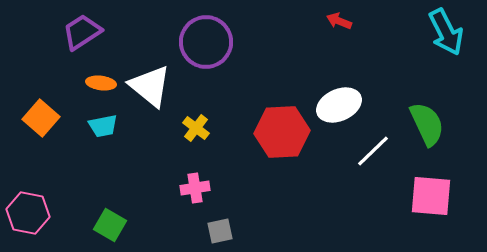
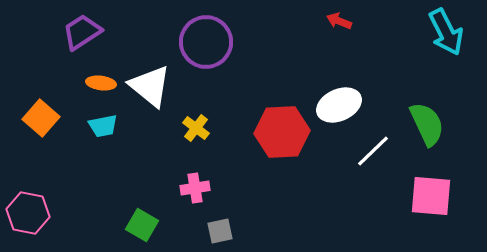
green square: moved 32 px right
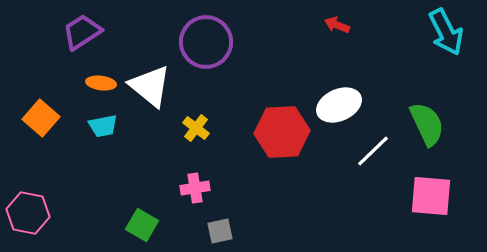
red arrow: moved 2 px left, 4 px down
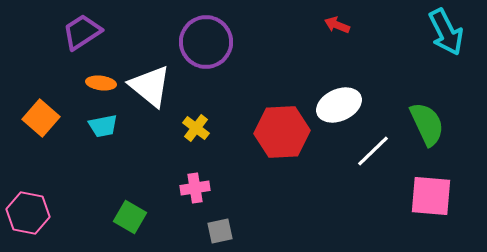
green square: moved 12 px left, 8 px up
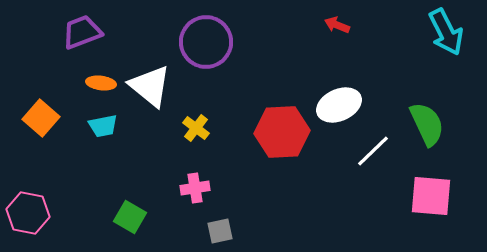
purple trapezoid: rotated 12 degrees clockwise
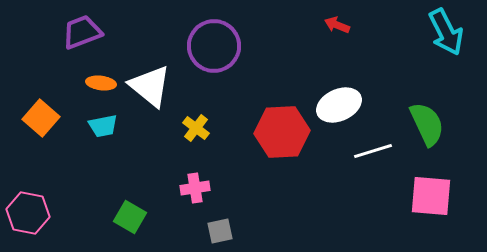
purple circle: moved 8 px right, 4 px down
white line: rotated 27 degrees clockwise
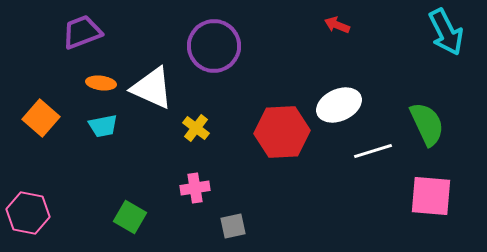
white triangle: moved 2 px right, 2 px down; rotated 15 degrees counterclockwise
gray square: moved 13 px right, 5 px up
